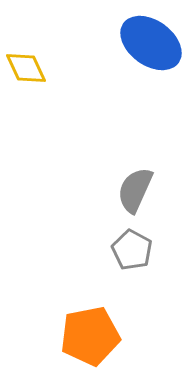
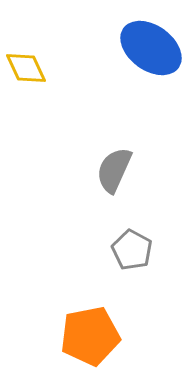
blue ellipse: moved 5 px down
gray semicircle: moved 21 px left, 20 px up
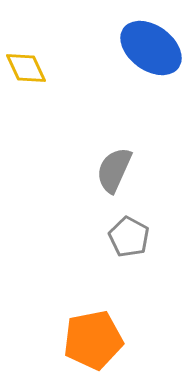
gray pentagon: moved 3 px left, 13 px up
orange pentagon: moved 3 px right, 4 px down
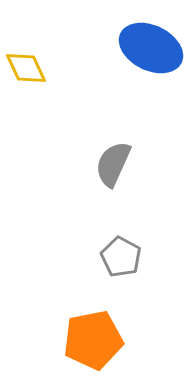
blue ellipse: rotated 10 degrees counterclockwise
gray semicircle: moved 1 px left, 6 px up
gray pentagon: moved 8 px left, 20 px down
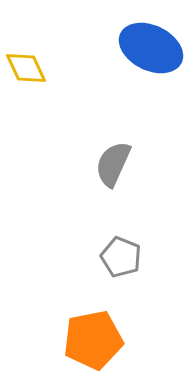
gray pentagon: rotated 6 degrees counterclockwise
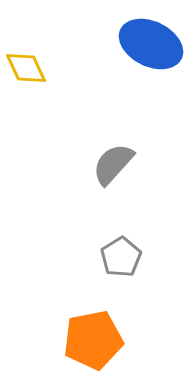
blue ellipse: moved 4 px up
gray semicircle: rotated 18 degrees clockwise
gray pentagon: rotated 18 degrees clockwise
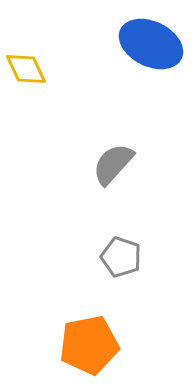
yellow diamond: moved 1 px down
gray pentagon: rotated 21 degrees counterclockwise
orange pentagon: moved 4 px left, 5 px down
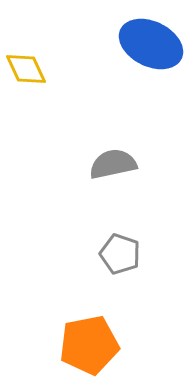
gray semicircle: rotated 36 degrees clockwise
gray pentagon: moved 1 px left, 3 px up
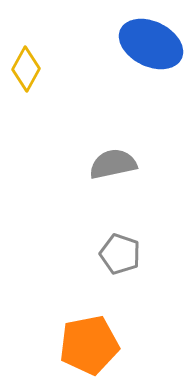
yellow diamond: rotated 54 degrees clockwise
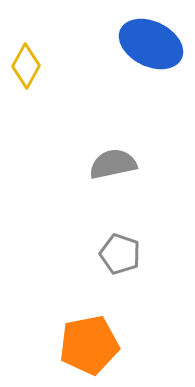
yellow diamond: moved 3 px up
